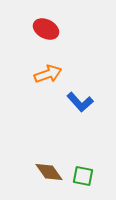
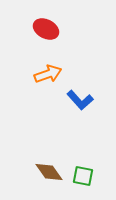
blue L-shape: moved 2 px up
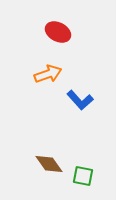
red ellipse: moved 12 px right, 3 px down
brown diamond: moved 8 px up
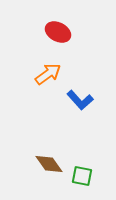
orange arrow: rotated 16 degrees counterclockwise
green square: moved 1 px left
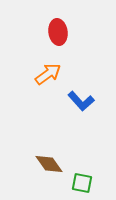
red ellipse: rotated 55 degrees clockwise
blue L-shape: moved 1 px right, 1 px down
green square: moved 7 px down
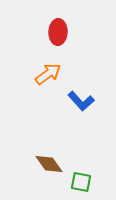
red ellipse: rotated 10 degrees clockwise
green square: moved 1 px left, 1 px up
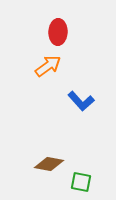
orange arrow: moved 8 px up
brown diamond: rotated 44 degrees counterclockwise
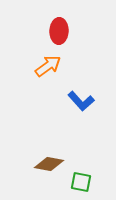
red ellipse: moved 1 px right, 1 px up
